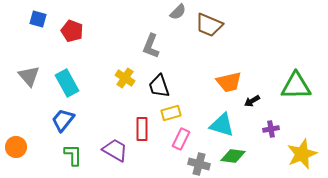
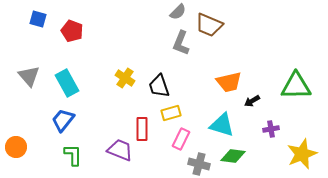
gray L-shape: moved 30 px right, 3 px up
purple trapezoid: moved 5 px right; rotated 8 degrees counterclockwise
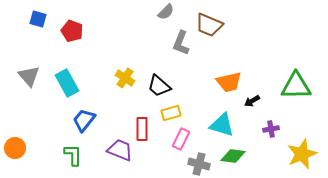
gray semicircle: moved 12 px left
black trapezoid: rotated 30 degrees counterclockwise
blue trapezoid: moved 21 px right
orange circle: moved 1 px left, 1 px down
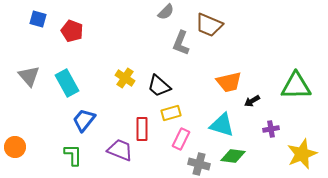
orange circle: moved 1 px up
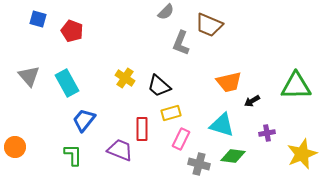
purple cross: moved 4 px left, 4 px down
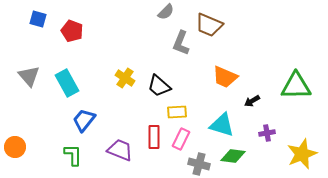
orange trapezoid: moved 4 px left, 5 px up; rotated 36 degrees clockwise
yellow rectangle: moved 6 px right, 1 px up; rotated 12 degrees clockwise
red rectangle: moved 12 px right, 8 px down
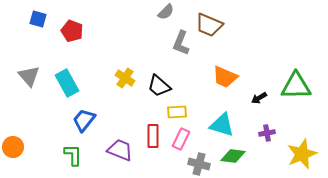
black arrow: moved 7 px right, 3 px up
red rectangle: moved 1 px left, 1 px up
orange circle: moved 2 px left
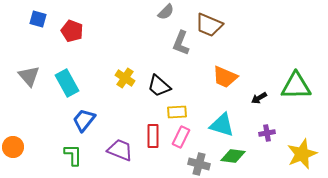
pink rectangle: moved 2 px up
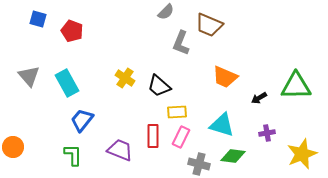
blue trapezoid: moved 2 px left
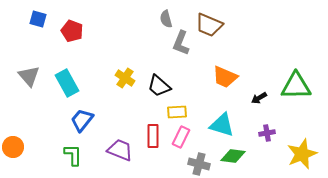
gray semicircle: moved 7 px down; rotated 120 degrees clockwise
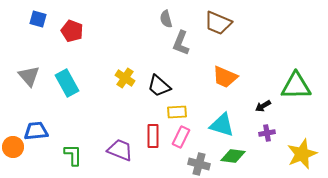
brown trapezoid: moved 9 px right, 2 px up
black arrow: moved 4 px right, 8 px down
blue trapezoid: moved 46 px left, 11 px down; rotated 45 degrees clockwise
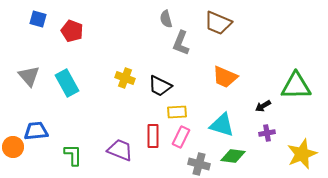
yellow cross: rotated 12 degrees counterclockwise
black trapezoid: moved 1 px right; rotated 15 degrees counterclockwise
